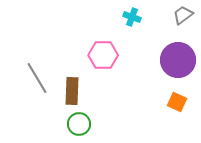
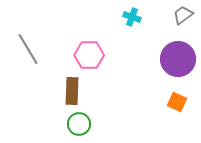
pink hexagon: moved 14 px left
purple circle: moved 1 px up
gray line: moved 9 px left, 29 px up
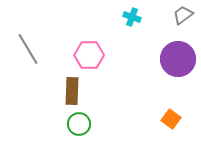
orange square: moved 6 px left, 17 px down; rotated 12 degrees clockwise
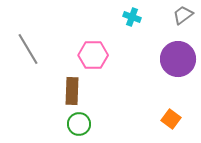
pink hexagon: moved 4 px right
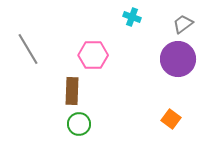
gray trapezoid: moved 9 px down
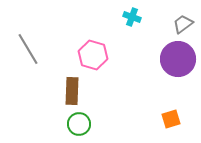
pink hexagon: rotated 16 degrees clockwise
orange square: rotated 36 degrees clockwise
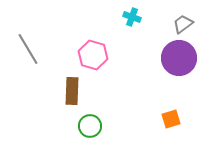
purple circle: moved 1 px right, 1 px up
green circle: moved 11 px right, 2 px down
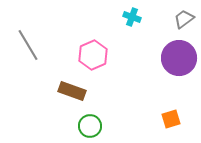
gray trapezoid: moved 1 px right, 5 px up
gray line: moved 4 px up
pink hexagon: rotated 20 degrees clockwise
brown rectangle: rotated 72 degrees counterclockwise
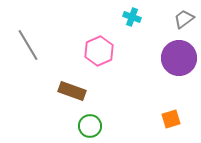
pink hexagon: moved 6 px right, 4 px up
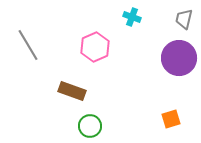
gray trapezoid: rotated 40 degrees counterclockwise
pink hexagon: moved 4 px left, 4 px up
